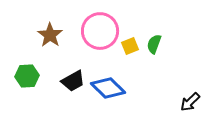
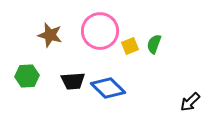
brown star: rotated 20 degrees counterclockwise
black trapezoid: rotated 25 degrees clockwise
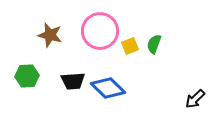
black arrow: moved 5 px right, 3 px up
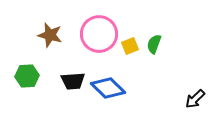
pink circle: moved 1 px left, 3 px down
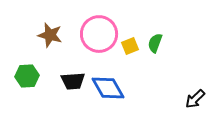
green semicircle: moved 1 px right, 1 px up
blue diamond: rotated 16 degrees clockwise
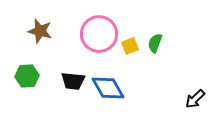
brown star: moved 10 px left, 4 px up
black trapezoid: rotated 10 degrees clockwise
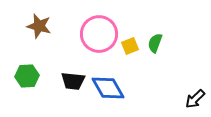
brown star: moved 1 px left, 5 px up
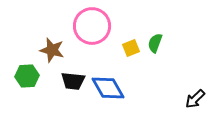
brown star: moved 13 px right, 24 px down
pink circle: moved 7 px left, 8 px up
yellow square: moved 1 px right, 2 px down
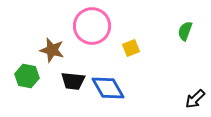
green semicircle: moved 30 px right, 12 px up
green hexagon: rotated 15 degrees clockwise
